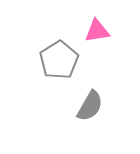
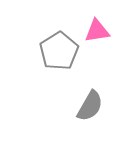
gray pentagon: moved 9 px up
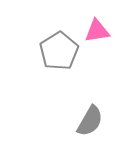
gray semicircle: moved 15 px down
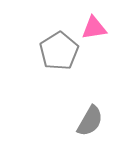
pink triangle: moved 3 px left, 3 px up
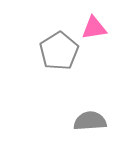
gray semicircle: rotated 124 degrees counterclockwise
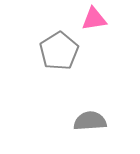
pink triangle: moved 9 px up
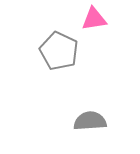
gray pentagon: rotated 15 degrees counterclockwise
